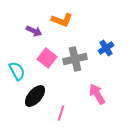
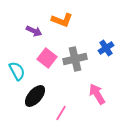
pink line: rotated 14 degrees clockwise
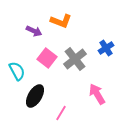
orange L-shape: moved 1 px left, 1 px down
gray cross: rotated 25 degrees counterclockwise
black ellipse: rotated 10 degrees counterclockwise
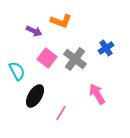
gray cross: rotated 15 degrees counterclockwise
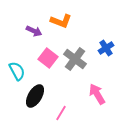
pink square: moved 1 px right
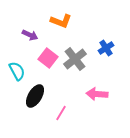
purple arrow: moved 4 px left, 4 px down
gray cross: rotated 15 degrees clockwise
pink arrow: rotated 55 degrees counterclockwise
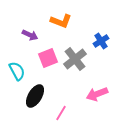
blue cross: moved 5 px left, 7 px up
pink square: rotated 30 degrees clockwise
pink arrow: rotated 25 degrees counterclockwise
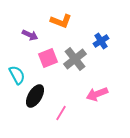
cyan semicircle: moved 4 px down
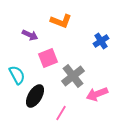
gray cross: moved 2 px left, 17 px down
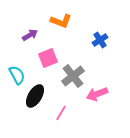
purple arrow: rotated 56 degrees counterclockwise
blue cross: moved 1 px left, 1 px up
